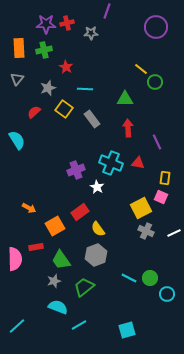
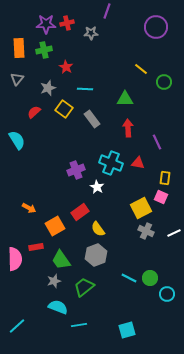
green circle at (155, 82): moved 9 px right
cyan line at (79, 325): rotated 21 degrees clockwise
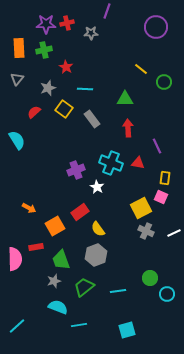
purple line at (157, 142): moved 4 px down
green trapezoid at (61, 260): rotated 15 degrees clockwise
cyan line at (129, 278): moved 11 px left, 13 px down; rotated 35 degrees counterclockwise
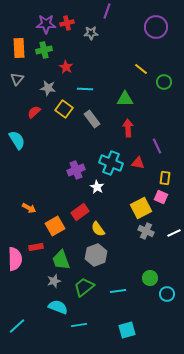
gray star at (48, 88): rotated 28 degrees clockwise
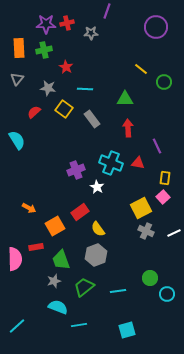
pink square at (161, 197): moved 2 px right; rotated 24 degrees clockwise
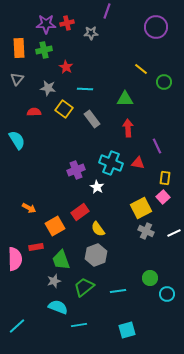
red semicircle at (34, 112): rotated 40 degrees clockwise
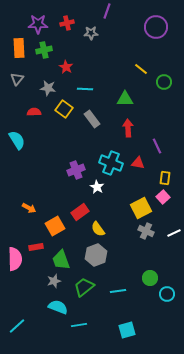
purple star at (46, 24): moved 8 px left
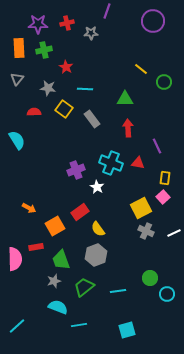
purple circle at (156, 27): moved 3 px left, 6 px up
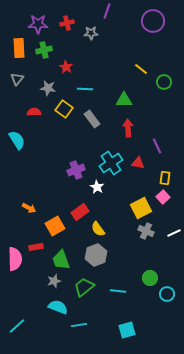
green triangle at (125, 99): moved 1 px left, 1 px down
cyan cross at (111, 163): rotated 35 degrees clockwise
cyan line at (118, 291): rotated 14 degrees clockwise
